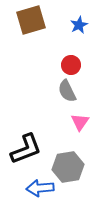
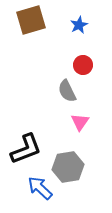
red circle: moved 12 px right
blue arrow: rotated 48 degrees clockwise
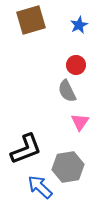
red circle: moved 7 px left
blue arrow: moved 1 px up
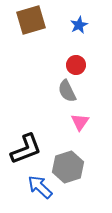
gray hexagon: rotated 8 degrees counterclockwise
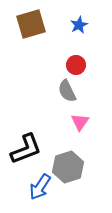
brown square: moved 4 px down
blue arrow: rotated 100 degrees counterclockwise
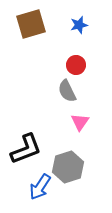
blue star: rotated 12 degrees clockwise
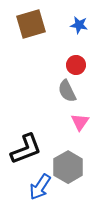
blue star: rotated 24 degrees clockwise
gray hexagon: rotated 12 degrees counterclockwise
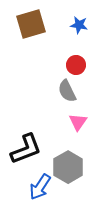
pink triangle: moved 2 px left
